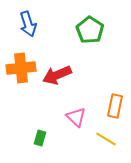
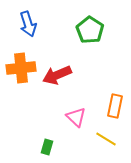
green rectangle: moved 7 px right, 9 px down
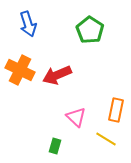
orange cross: moved 1 px left, 2 px down; rotated 32 degrees clockwise
orange rectangle: moved 1 px right, 4 px down
green rectangle: moved 8 px right, 1 px up
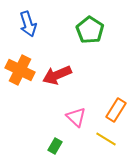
orange rectangle: rotated 20 degrees clockwise
green rectangle: rotated 14 degrees clockwise
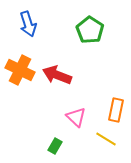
red arrow: rotated 44 degrees clockwise
orange rectangle: rotated 20 degrees counterclockwise
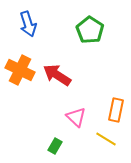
red arrow: rotated 12 degrees clockwise
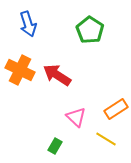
orange rectangle: moved 1 px up; rotated 45 degrees clockwise
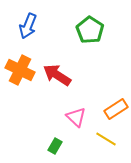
blue arrow: moved 2 px down; rotated 40 degrees clockwise
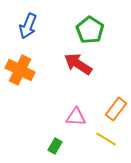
red arrow: moved 21 px right, 11 px up
orange rectangle: rotated 20 degrees counterclockwise
pink triangle: rotated 40 degrees counterclockwise
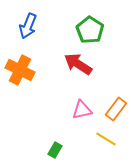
pink triangle: moved 6 px right, 7 px up; rotated 15 degrees counterclockwise
green rectangle: moved 4 px down
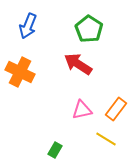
green pentagon: moved 1 px left, 1 px up
orange cross: moved 2 px down
